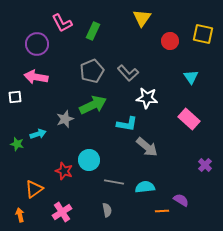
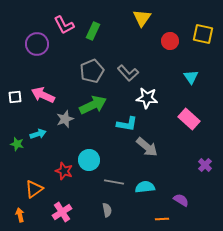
pink L-shape: moved 2 px right, 2 px down
pink arrow: moved 7 px right, 18 px down; rotated 15 degrees clockwise
orange line: moved 8 px down
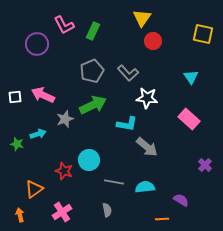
red circle: moved 17 px left
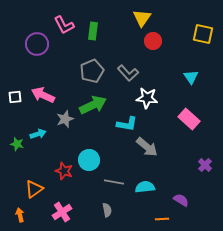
green rectangle: rotated 18 degrees counterclockwise
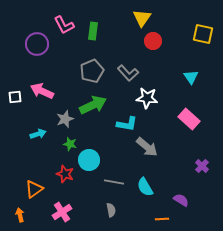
pink arrow: moved 1 px left, 4 px up
green star: moved 53 px right
purple cross: moved 3 px left, 1 px down
red star: moved 1 px right, 3 px down
cyan semicircle: rotated 114 degrees counterclockwise
gray semicircle: moved 4 px right
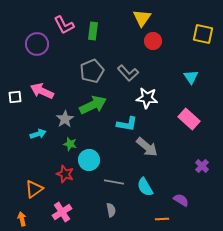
gray star: rotated 12 degrees counterclockwise
orange arrow: moved 2 px right, 4 px down
